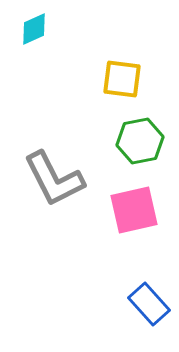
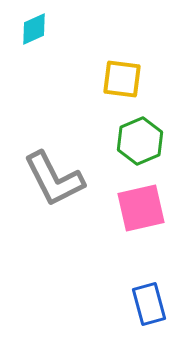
green hexagon: rotated 12 degrees counterclockwise
pink square: moved 7 px right, 2 px up
blue rectangle: rotated 27 degrees clockwise
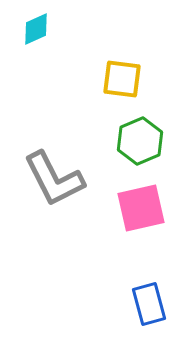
cyan diamond: moved 2 px right
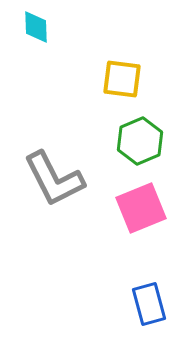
cyan diamond: moved 2 px up; rotated 68 degrees counterclockwise
pink square: rotated 9 degrees counterclockwise
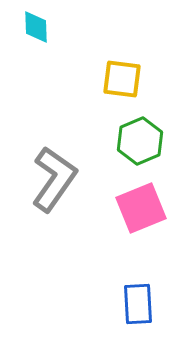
gray L-shape: rotated 118 degrees counterclockwise
blue rectangle: moved 11 px left; rotated 12 degrees clockwise
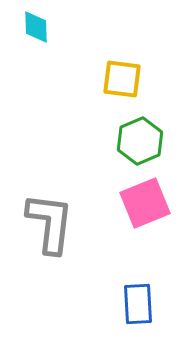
gray L-shape: moved 4 px left, 44 px down; rotated 28 degrees counterclockwise
pink square: moved 4 px right, 5 px up
